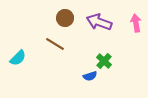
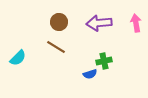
brown circle: moved 6 px left, 4 px down
purple arrow: moved 1 px down; rotated 25 degrees counterclockwise
brown line: moved 1 px right, 3 px down
green cross: rotated 35 degrees clockwise
blue semicircle: moved 2 px up
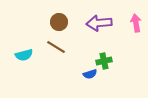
cyan semicircle: moved 6 px right, 3 px up; rotated 30 degrees clockwise
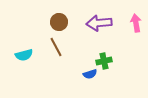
brown line: rotated 30 degrees clockwise
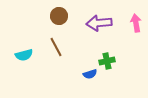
brown circle: moved 6 px up
green cross: moved 3 px right
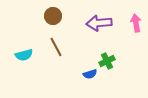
brown circle: moved 6 px left
green cross: rotated 14 degrees counterclockwise
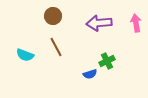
cyan semicircle: moved 1 px right; rotated 36 degrees clockwise
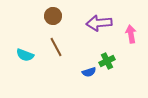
pink arrow: moved 5 px left, 11 px down
blue semicircle: moved 1 px left, 2 px up
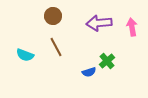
pink arrow: moved 1 px right, 7 px up
green cross: rotated 14 degrees counterclockwise
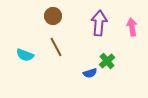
purple arrow: rotated 100 degrees clockwise
blue semicircle: moved 1 px right, 1 px down
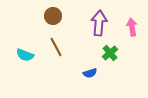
green cross: moved 3 px right, 8 px up
